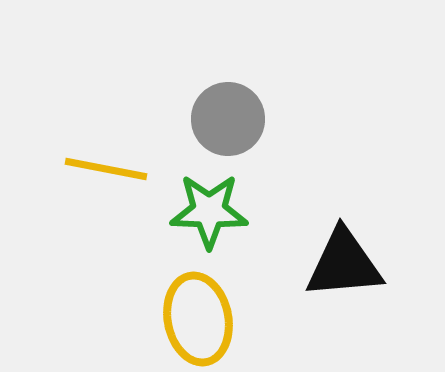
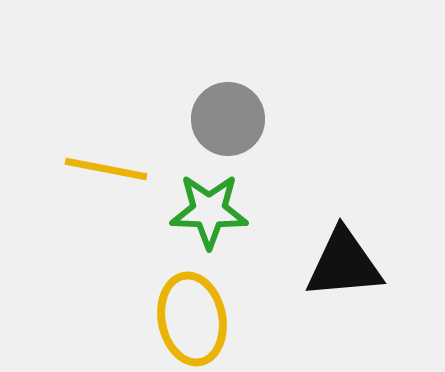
yellow ellipse: moved 6 px left
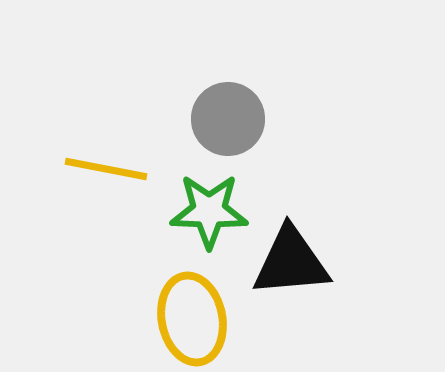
black triangle: moved 53 px left, 2 px up
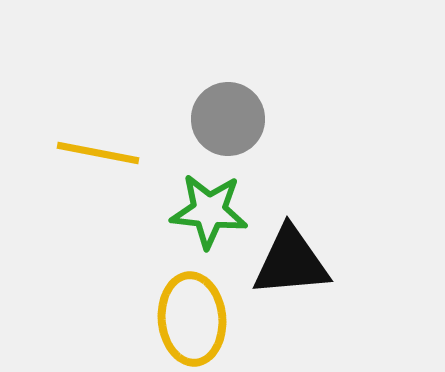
yellow line: moved 8 px left, 16 px up
green star: rotated 4 degrees clockwise
yellow ellipse: rotated 6 degrees clockwise
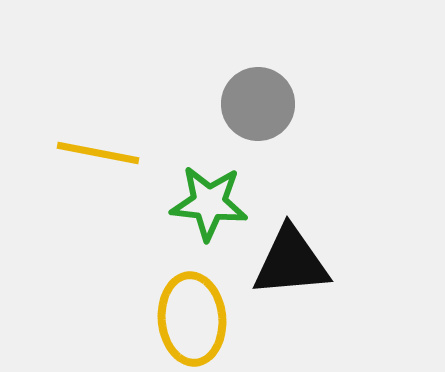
gray circle: moved 30 px right, 15 px up
green star: moved 8 px up
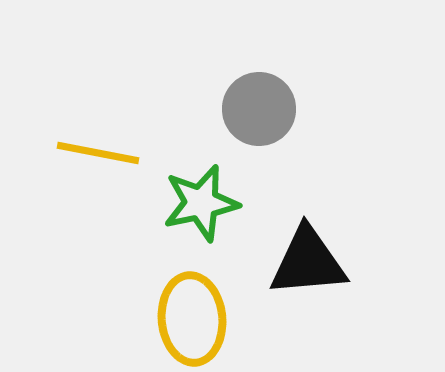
gray circle: moved 1 px right, 5 px down
green star: moved 8 px left; rotated 18 degrees counterclockwise
black triangle: moved 17 px right
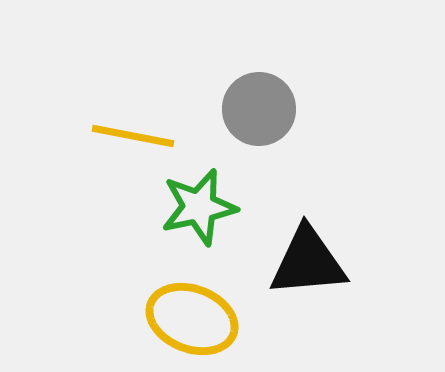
yellow line: moved 35 px right, 17 px up
green star: moved 2 px left, 4 px down
yellow ellipse: rotated 64 degrees counterclockwise
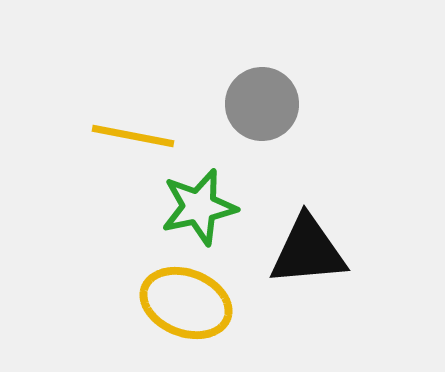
gray circle: moved 3 px right, 5 px up
black triangle: moved 11 px up
yellow ellipse: moved 6 px left, 16 px up
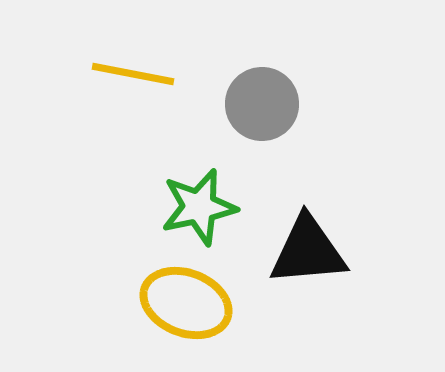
yellow line: moved 62 px up
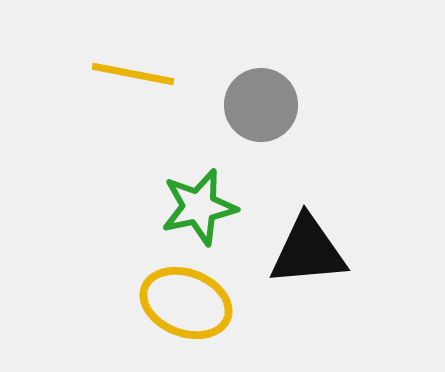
gray circle: moved 1 px left, 1 px down
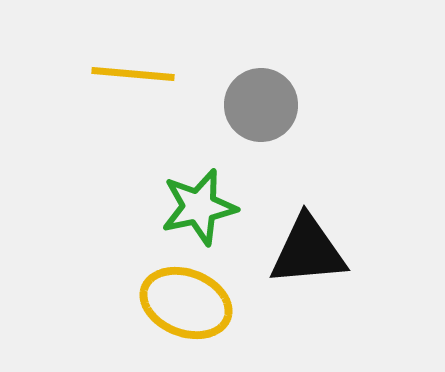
yellow line: rotated 6 degrees counterclockwise
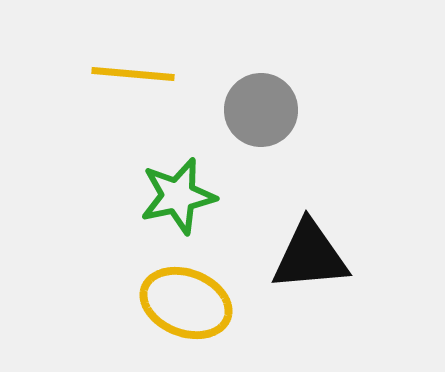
gray circle: moved 5 px down
green star: moved 21 px left, 11 px up
black triangle: moved 2 px right, 5 px down
